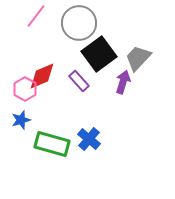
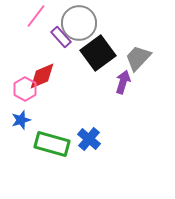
black square: moved 1 px left, 1 px up
purple rectangle: moved 18 px left, 44 px up
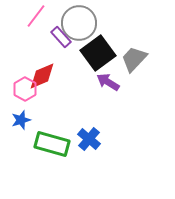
gray trapezoid: moved 4 px left, 1 px down
purple arrow: moved 15 px left; rotated 75 degrees counterclockwise
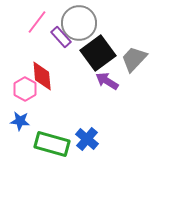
pink line: moved 1 px right, 6 px down
red diamond: rotated 72 degrees counterclockwise
purple arrow: moved 1 px left, 1 px up
blue star: moved 1 px left, 1 px down; rotated 24 degrees clockwise
blue cross: moved 2 px left
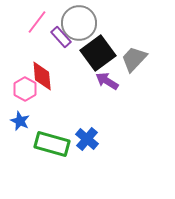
blue star: rotated 18 degrees clockwise
